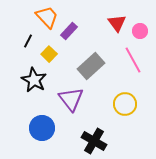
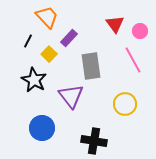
red triangle: moved 2 px left, 1 px down
purple rectangle: moved 7 px down
gray rectangle: rotated 56 degrees counterclockwise
purple triangle: moved 3 px up
black cross: rotated 20 degrees counterclockwise
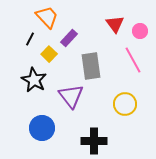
black line: moved 2 px right, 2 px up
black cross: rotated 10 degrees counterclockwise
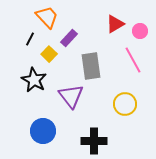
red triangle: rotated 36 degrees clockwise
blue circle: moved 1 px right, 3 px down
